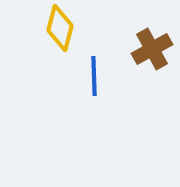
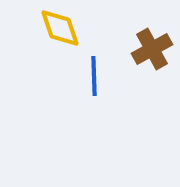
yellow diamond: rotated 33 degrees counterclockwise
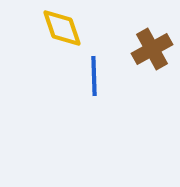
yellow diamond: moved 2 px right
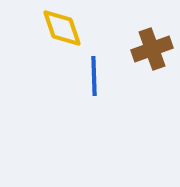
brown cross: rotated 9 degrees clockwise
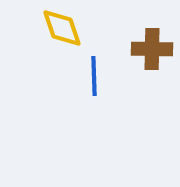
brown cross: rotated 21 degrees clockwise
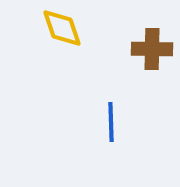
blue line: moved 17 px right, 46 px down
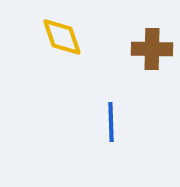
yellow diamond: moved 9 px down
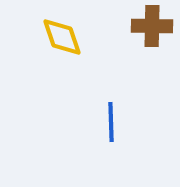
brown cross: moved 23 px up
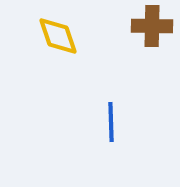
yellow diamond: moved 4 px left, 1 px up
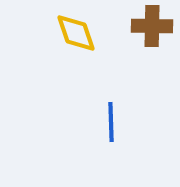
yellow diamond: moved 18 px right, 3 px up
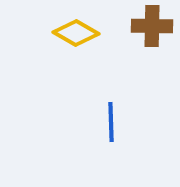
yellow diamond: rotated 42 degrees counterclockwise
